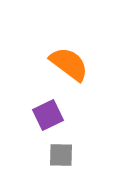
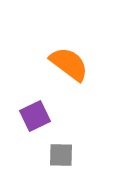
purple square: moved 13 px left, 1 px down
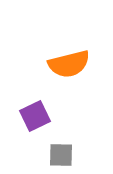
orange semicircle: rotated 129 degrees clockwise
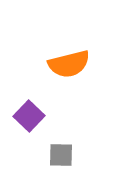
purple square: moved 6 px left; rotated 20 degrees counterclockwise
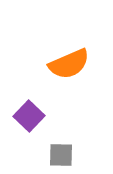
orange semicircle: rotated 9 degrees counterclockwise
